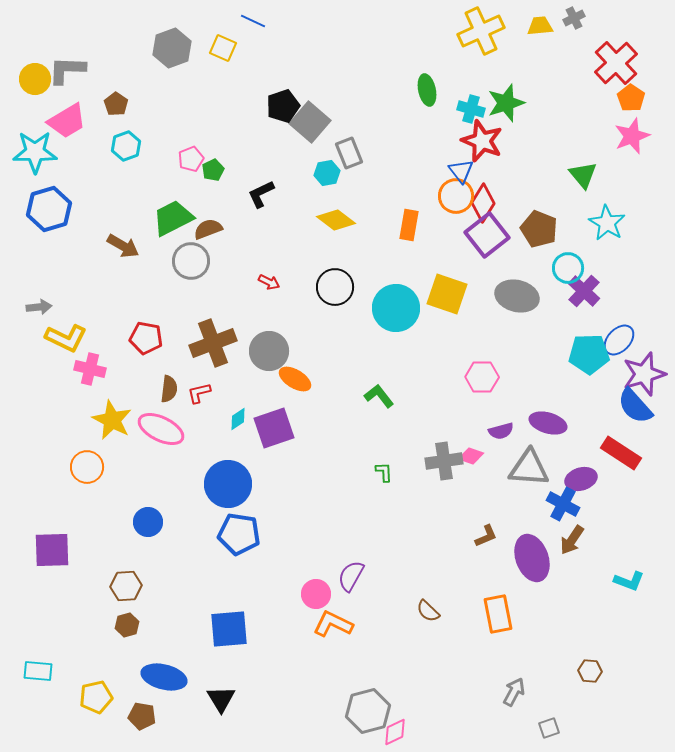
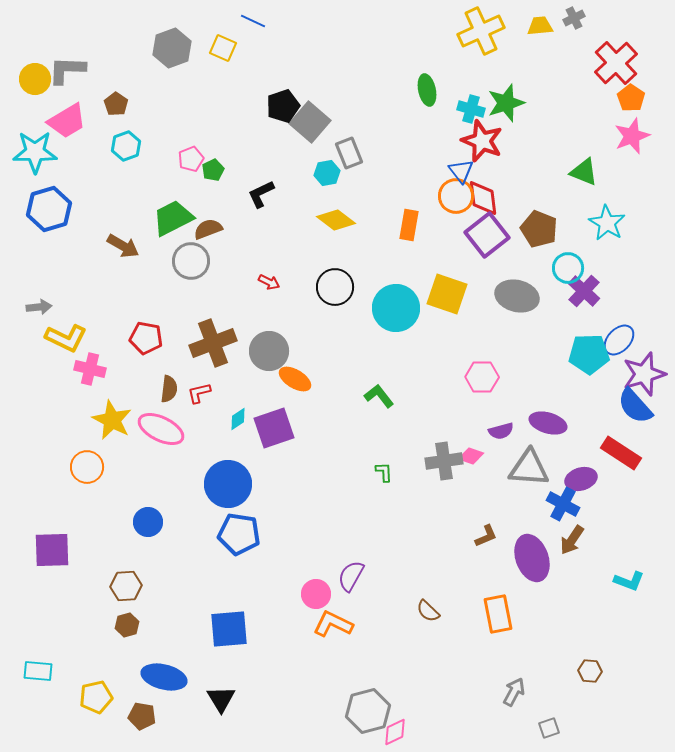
green triangle at (583, 175): moved 1 px right, 3 px up; rotated 28 degrees counterclockwise
red diamond at (483, 203): moved 5 px up; rotated 39 degrees counterclockwise
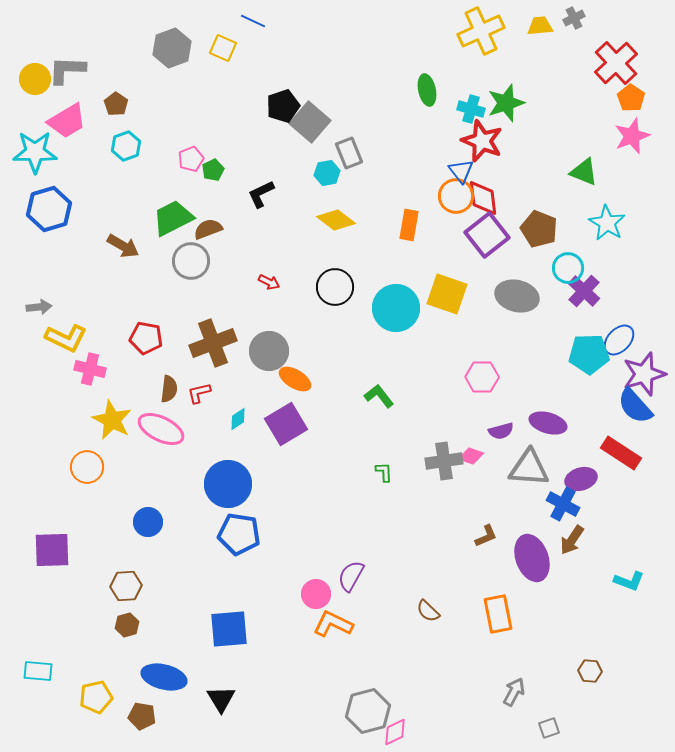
purple square at (274, 428): moved 12 px right, 4 px up; rotated 12 degrees counterclockwise
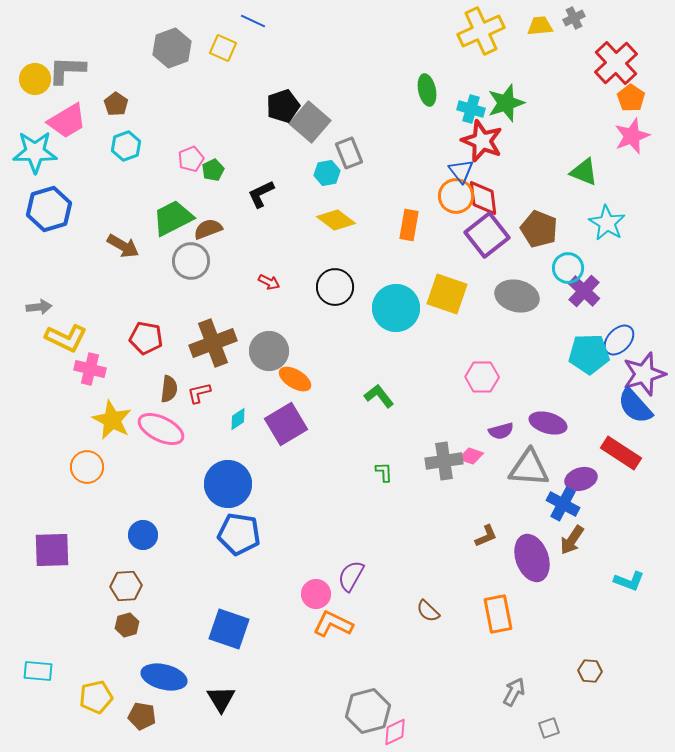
blue circle at (148, 522): moved 5 px left, 13 px down
blue square at (229, 629): rotated 24 degrees clockwise
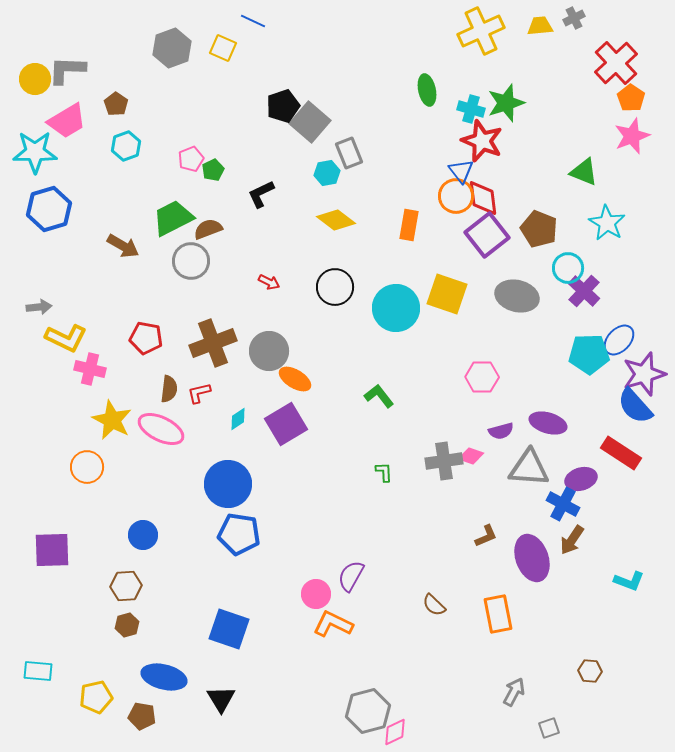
brown semicircle at (428, 611): moved 6 px right, 6 px up
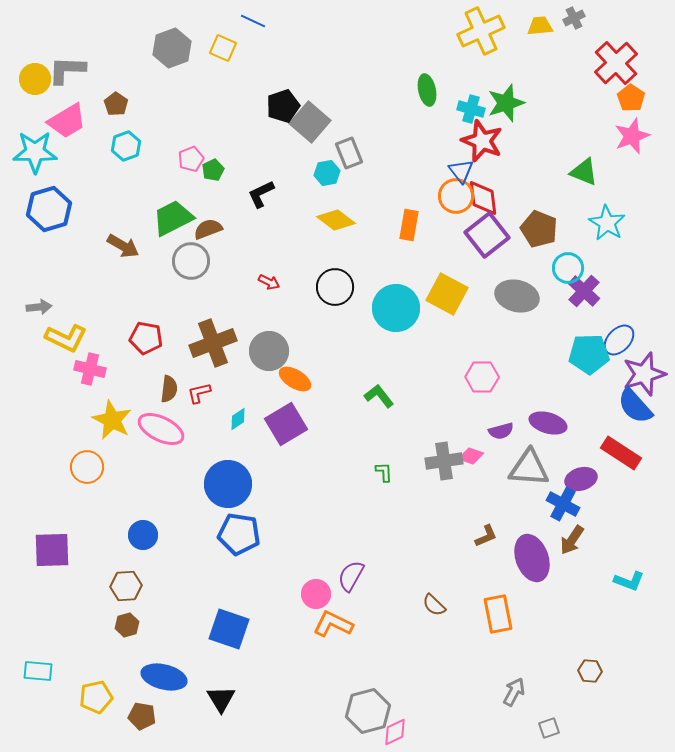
yellow square at (447, 294): rotated 9 degrees clockwise
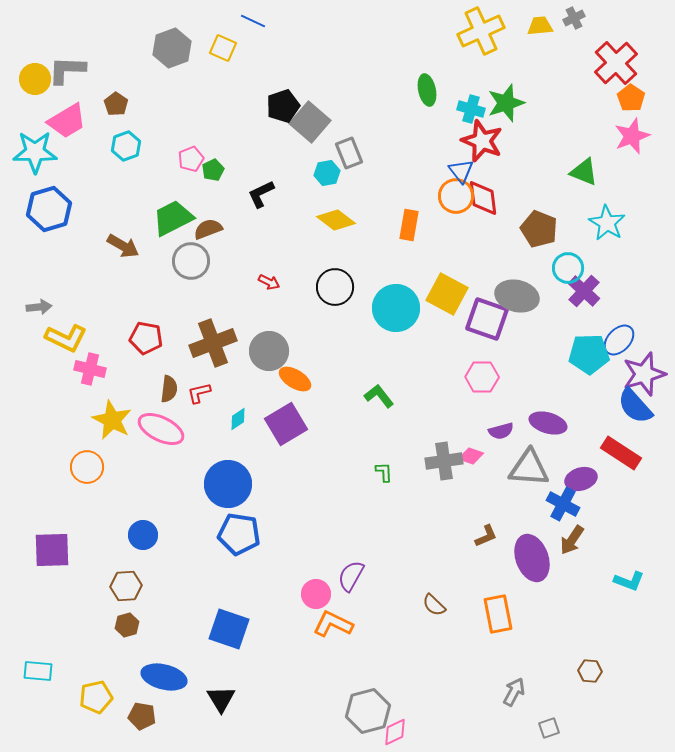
purple square at (487, 235): moved 84 px down; rotated 33 degrees counterclockwise
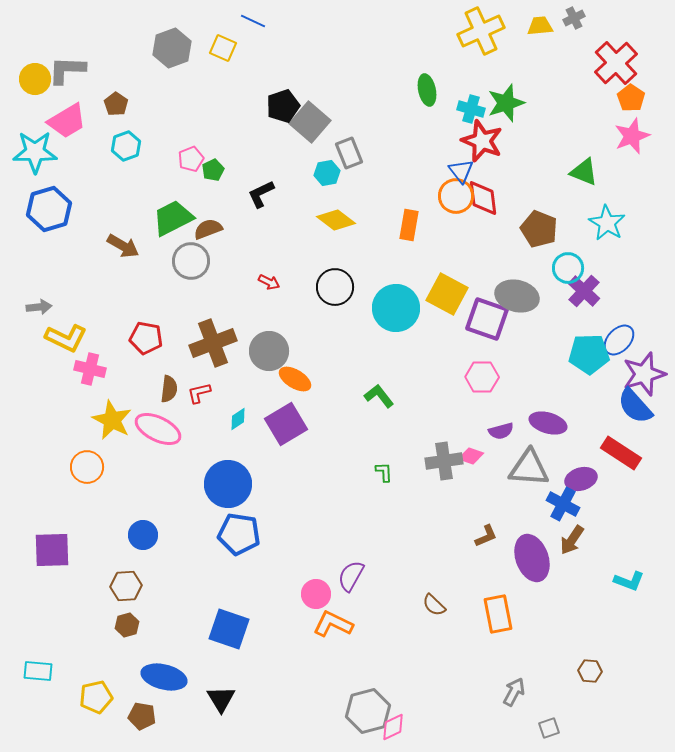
pink ellipse at (161, 429): moved 3 px left
pink diamond at (395, 732): moved 2 px left, 5 px up
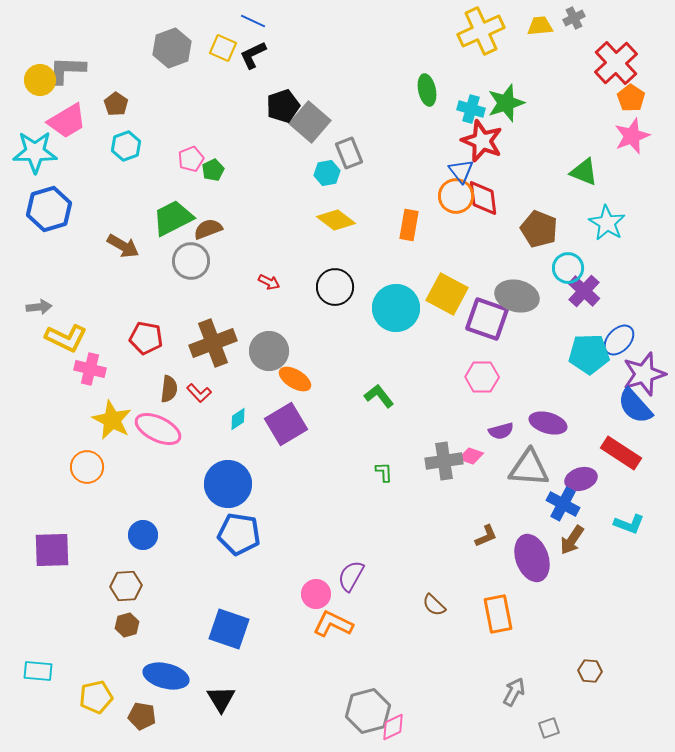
yellow circle at (35, 79): moved 5 px right, 1 px down
black L-shape at (261, 194): moved 8 px left, 139 px up
red L-shape at (199, 393): rotated 120 degrees counterclockwise
cyan L-shape at (629, 581): moved 57 px up
blue ellipse at (164, 677): moved 2 px right, 1 px up
